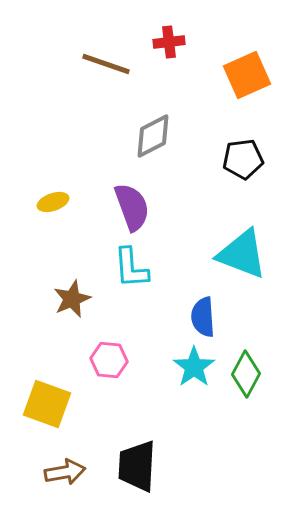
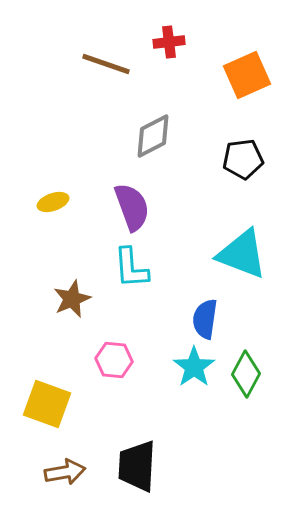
blue semicircle: moved 2 px right, 2 px down; rotated 12 degrees clockwise
pink hexagon: moved 5 px right
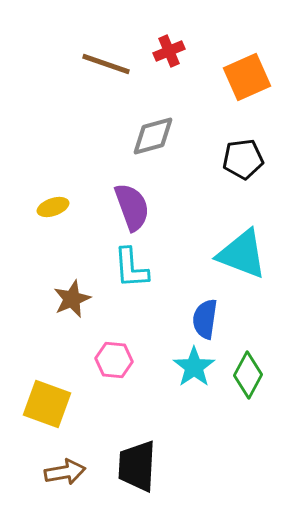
red cross: moved 9 px down; rotated 16 degrees counterclockwise
orange square: moved 2 px down
gray diamond: rotated 12 degrees clockwise
yellow ellipse: moved 5 px down
green diamond: moved 2 px right, 1 px down
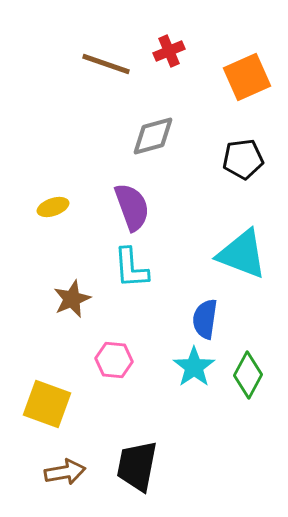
black trapezoid: rotated 8 degrees clockwise
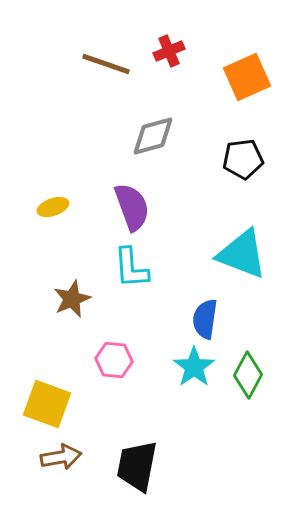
brown arrow: moved 4 px left, 15 px up
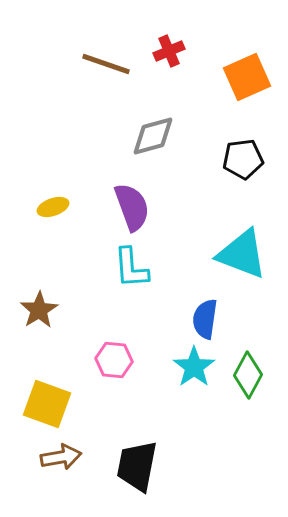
brown star: moved 33 px left, 11 px down; rotated 9 degrees counterclockwise
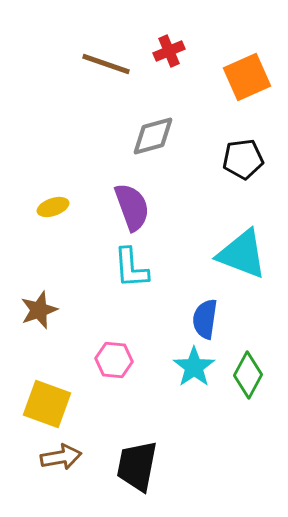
brown star: rotated 12 degrees clockwise
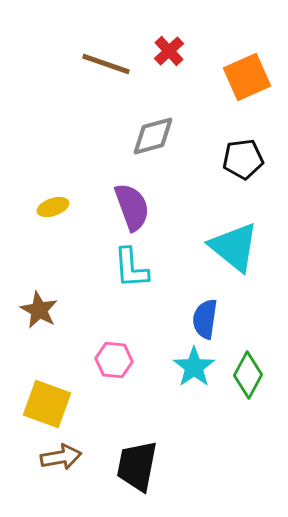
red cross: rotated 20 degrees counterclockwise
cyan triangle: moved 8 px left, 7 px up; rotated 18 degrees clockwise
brown star: rotated 24 degrees counterclockwise
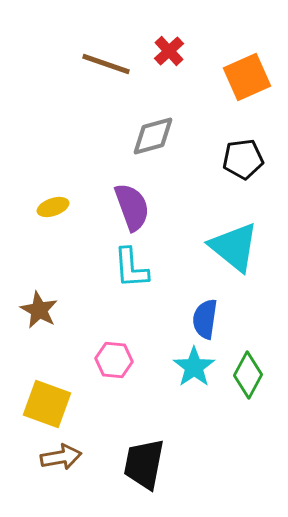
black trapezoid: moved 7 px right, 2 px up
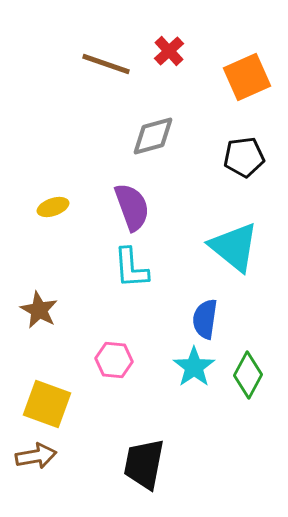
black pentagon: moved 1 px right, 2 px up
brown arrow: moved 25 px left, 1 px up
